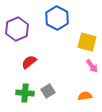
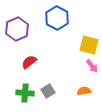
yellow square: moved 2 px right, 3 px down
orange semicircle: moved 1 px left, 5 px up
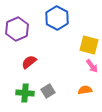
orange semicircle: moved 1 px right, 1 px up
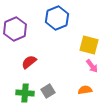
blue hexagon: rotated 10 degrees clockwise
purple hexagon: moved 2 px left
